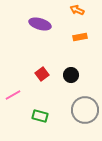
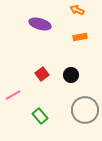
green rectangle: rotated 35 degrees clockwise
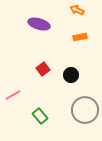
purple ellipse: moved 1 px left
red square: moved 1 px right, 5 px up
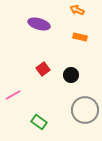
orange rectangle: rotated 24 degrees clockwise
green rectangle: moved 1 px left, 6 px down; rotated 14 degrees counterclockwise
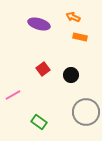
orange arrow: moved 4 px left, 7 px down
gray circle: moved 1 px right, 2 px down
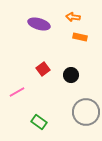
orange arrow: rotated 16 degrees counterclockwise
pink line: moved 4 px right, 3 px up
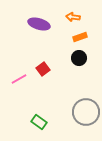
orange rectangle: rotated 32 degrees counterclockwise
black circle: moved 8 px right, 17 px up
pink line: moved 2 px right, 13 px up
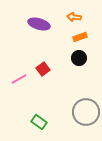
orange arrow: moved 1 px right
